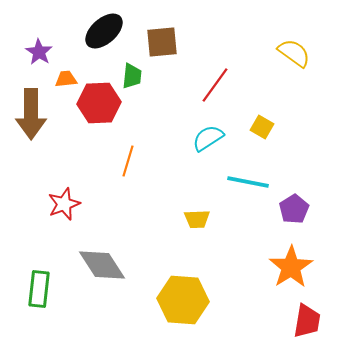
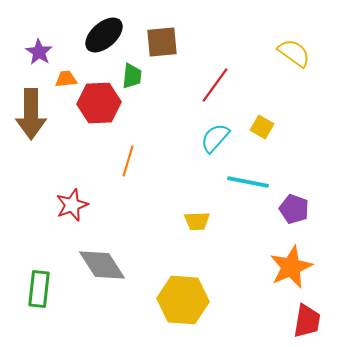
black ellipse: moved 4 px down
cyan semicircle: moved 7 px right; rotated 16 degrees counterclockwise
red star: moved 8 px right, 1 px down
purple pentagon: rotated 20 degrees counterclockwise
yellow trapezoid: moved 2 px down
orange star: rotated 9 degrees clockwise
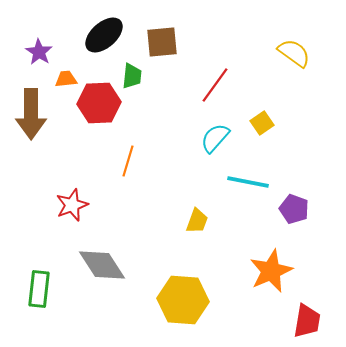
yellow square: moved 4 px up; rotated 25 degrees clockwise
yellow trapezoid: rotated 68 degrees counterclockwise
orange star: moved 20 px left, 4 px down
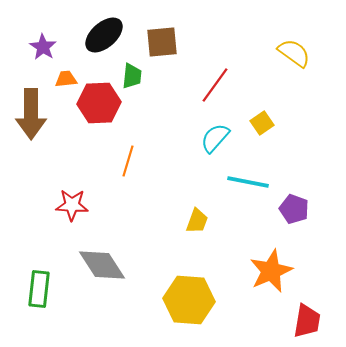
purple star: moved 4 px right, 5 px up
red star: rotated 24 degrees clockwise
yellow hexagon: moved 6 px right
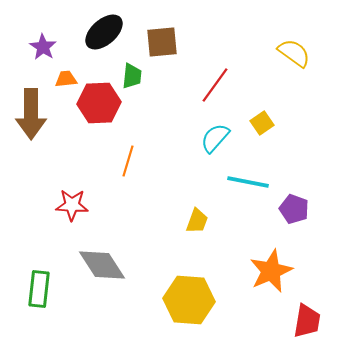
black ellipse: moved 3 px up
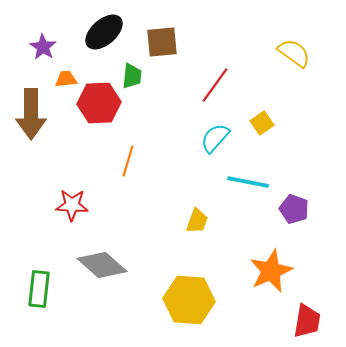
gray diamond: rotated 15 degrees counterclockwise
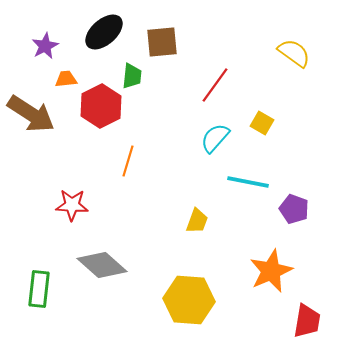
purple star: moved 2 px right, 1 px up; rotated 12 degrees clockwise
red hexagon: moved 2 px right, 3 px down; rotated 24 degrees counterclockwise
brown arrow: rotated 57 degrees counterclockwise
yellow square: rotated 25 degrees counterclockwise
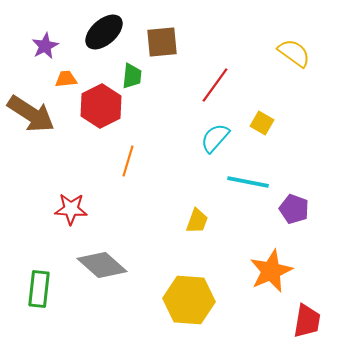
red star: moved 1 px left, 4 px down
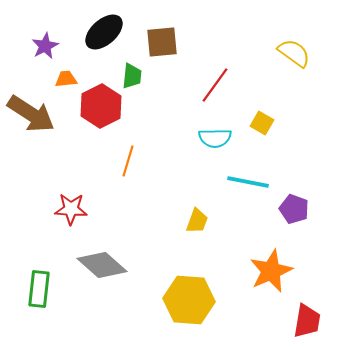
cyan semicircle: rotated 132 degrees counterclockwise
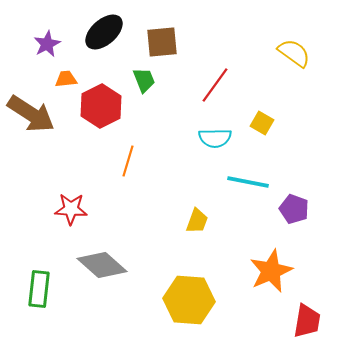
purple star: moved 2 px right, 2 px up
green trapezoid: moved 12 px right, 4 px down; rotated 28 degrees counterclockwise
